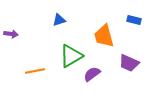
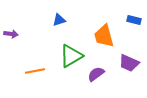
purple semicircle: moved 4 px right
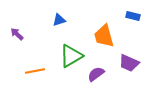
blue rectangle: moved 1 px left, 4 px up
purple arrow: moved 6 px right; rotated 144 degrees counterclockwise
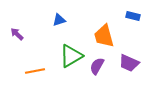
purple semicircle: moved 1 px right, 8 px up; rotated 24 degrees counterclockwise
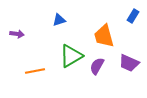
blue rectangle: rotated 72 degrees counterclockwise
purple arrow: rotated 144 degrees clockwise
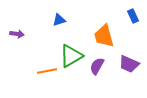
blue rectangle: rotated 56 degrees counterclockwise
purple trapezoid: moved 1 px down
orange line: moved 12 px right
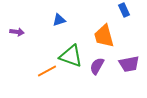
blue rectangle: moved 9 px left, 6 px up
purple arrow: moved 2 px up
green triangle: rotated 50 degrees clockwise
purple trapezoid: rotated 35 degrees counterclockwise
orange line: rotated 18 degrees counterclockwise
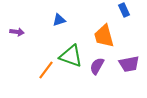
orange line: moved 1 px left, 1 px up; rotated 24 degrees counterclockwise
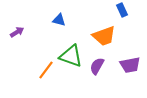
blue rectangle: moved 2 px left
blue triangle: rotated 32 degrees clockwise
purple arrow: rotated 40 degrees counterclockwise
orange trapezoid: rotated 95 degrees counterclockwise
purple trapezoid: moved 1 px right, 1 px down
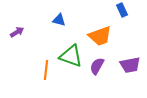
orange trapezoid: moved 4 px left
orange line: rotated 30 degrees counterclockwise
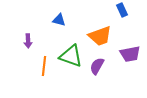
purple arrow: moved 11 px right, 9 px down; rotated 120 degrees clockwise
purple trapezoid: moved 11 px up
orange line: moved 2 px left, 4 px up
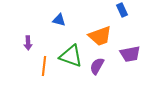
purple arrow: moved 2 px down
